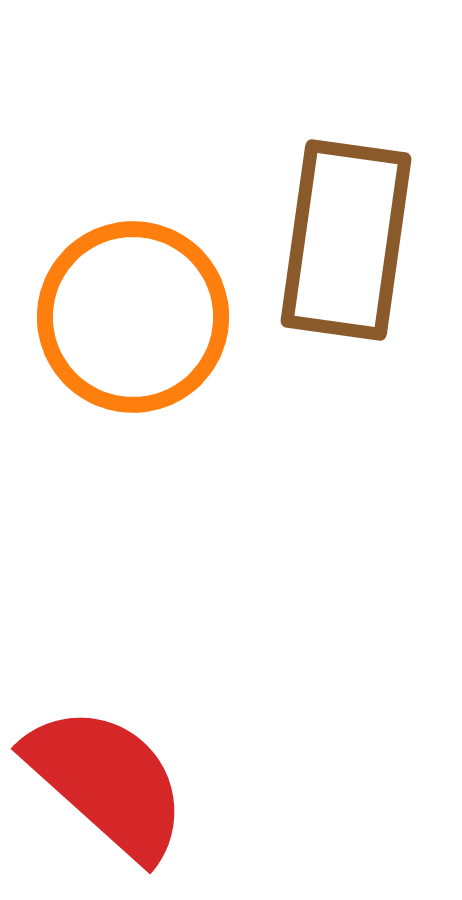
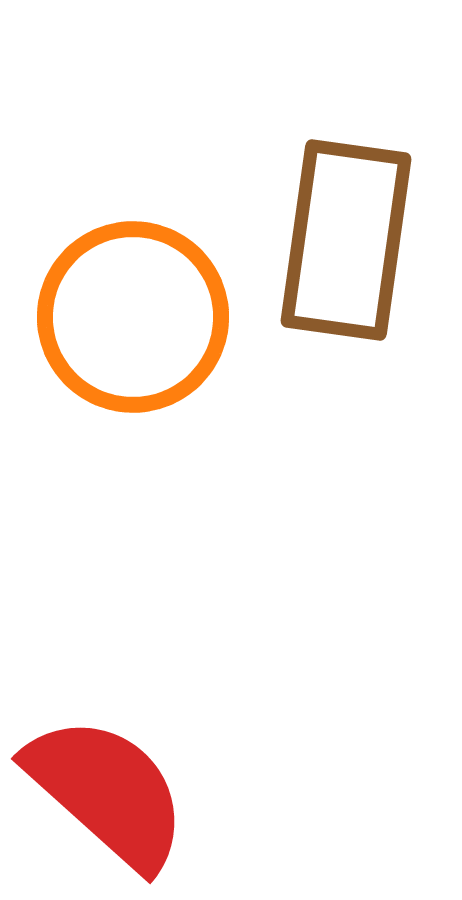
red semicircle: moved 10 px down
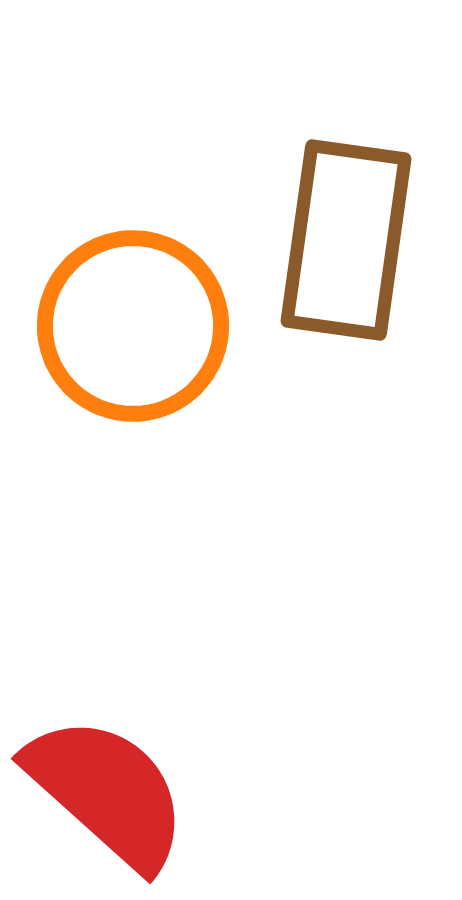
orange circle: moved 9 px down
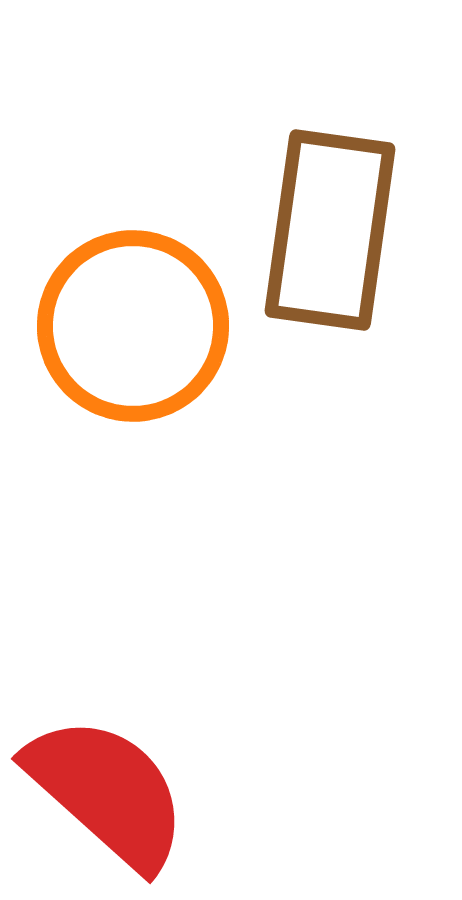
brown rectangle: moved 16 px left, 10 px up
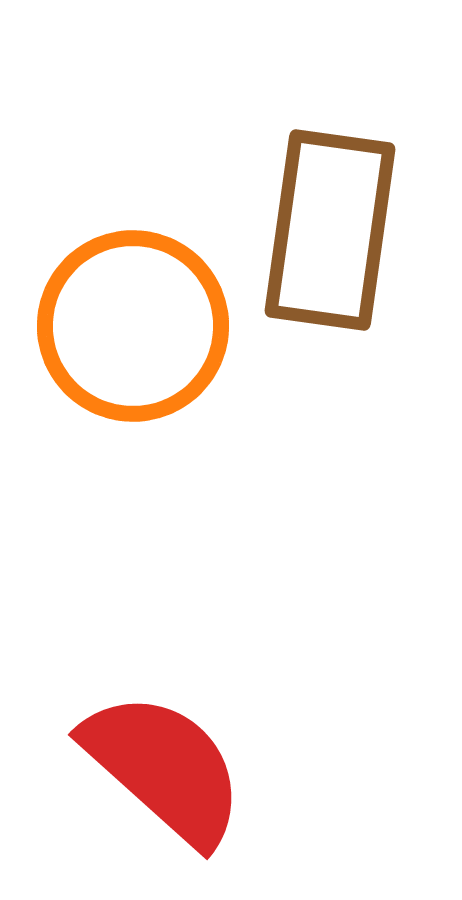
red semicircle: moved 57 px right, 24 px up
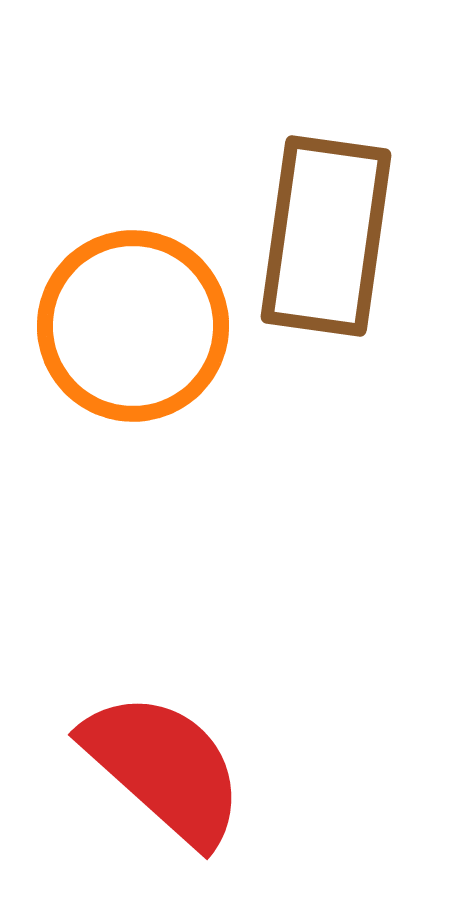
brown rectangle: moved 4 px left, 6 px down
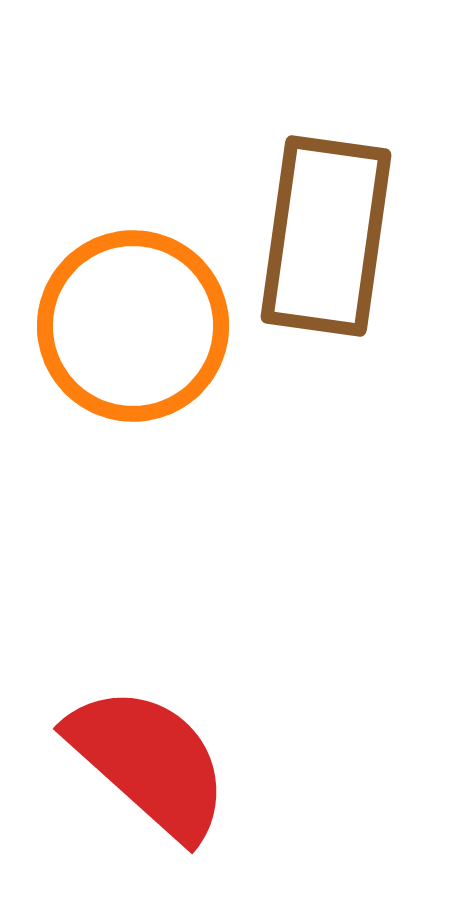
red semicircle: moved 15 px left, 6 px up
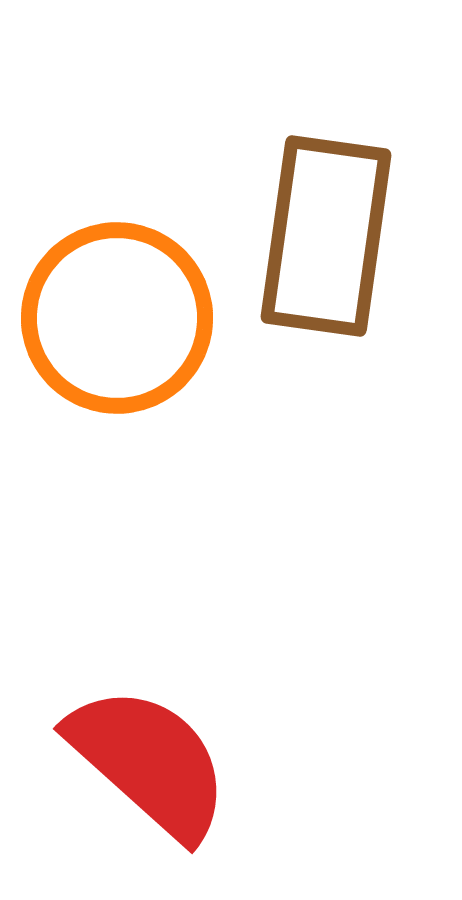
orange circle: moved 16 px left, 8 px up
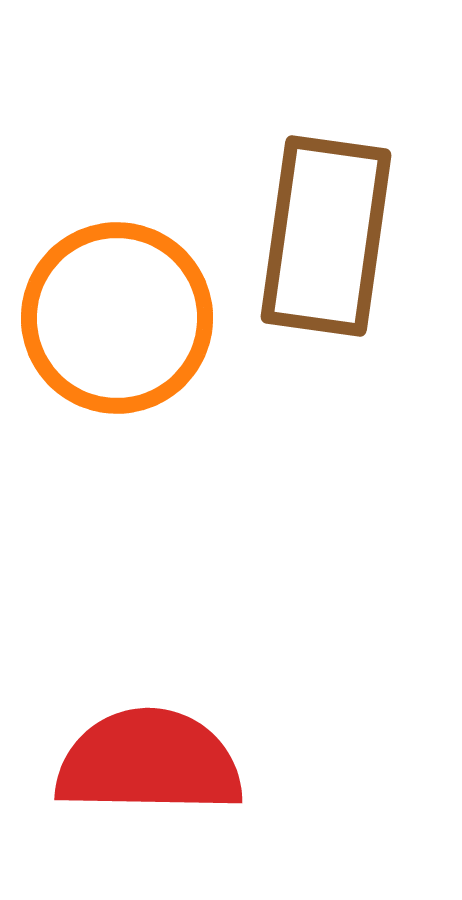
red semicircle: rotated 41 degrees counterclockwise
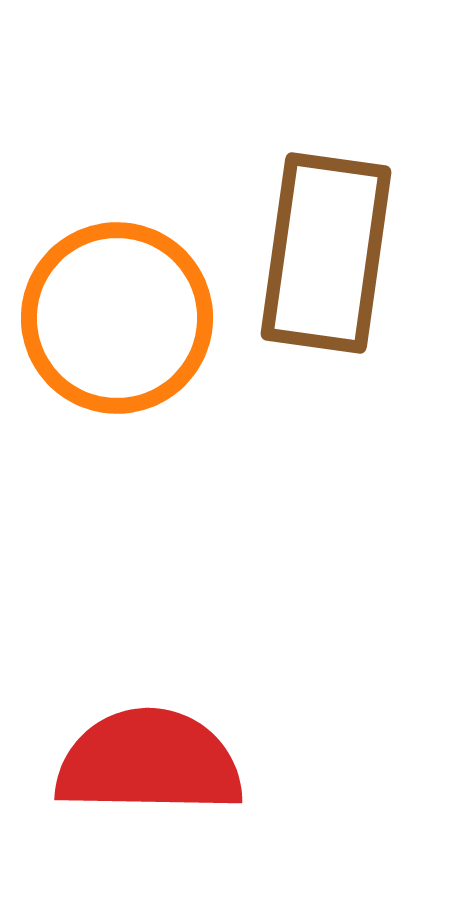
brown rectangle: moved 17 px down
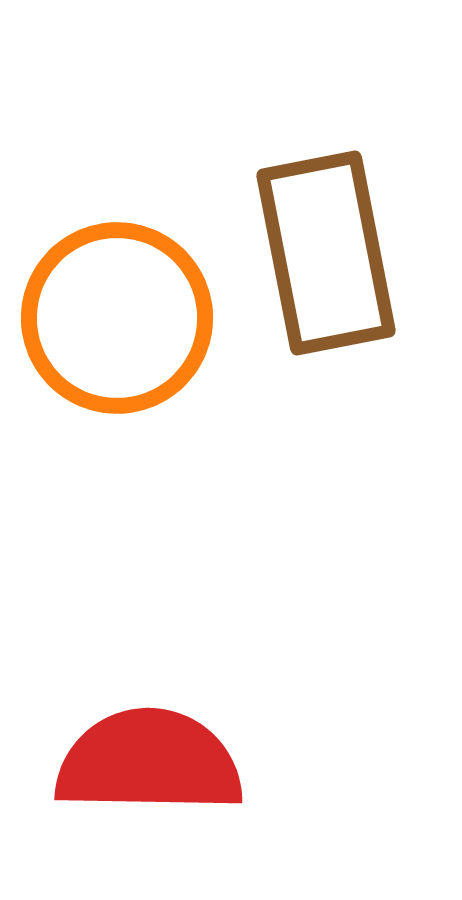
brown rectangle: rotated 19 degrees counterclockwise
